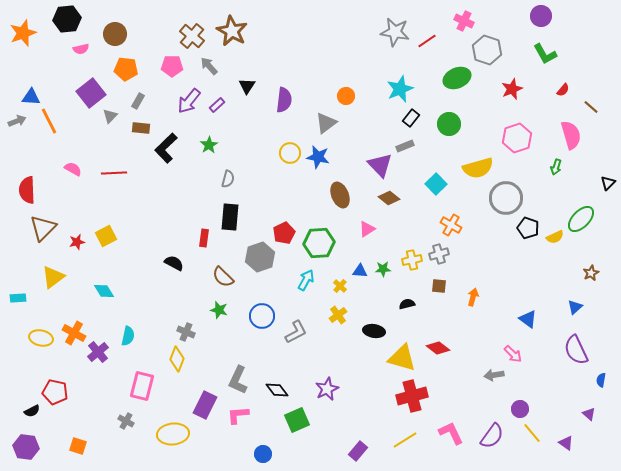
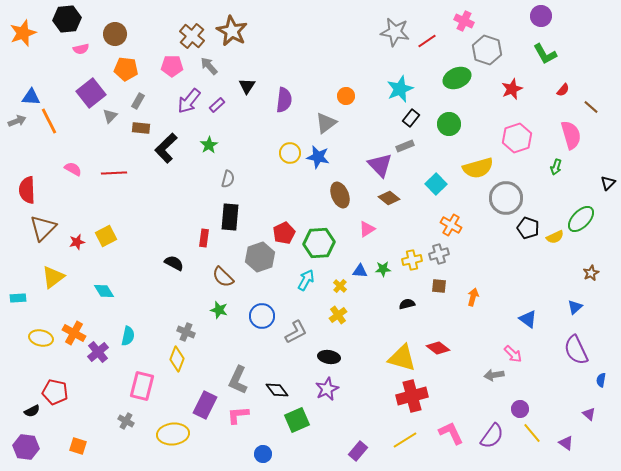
black ellipse at (374, 331): moved 45 px left, 26 px down
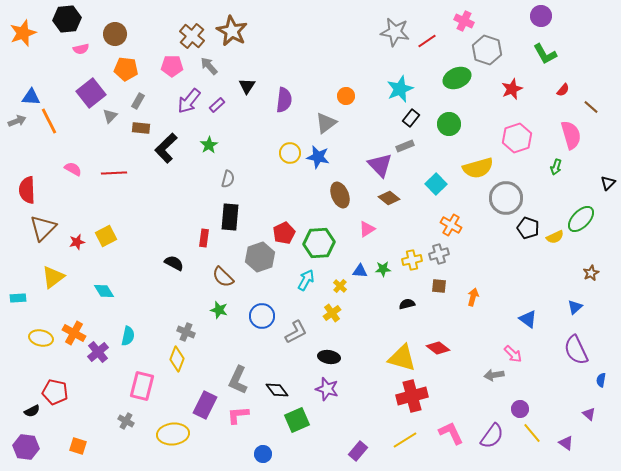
yellow cross at (338, 315): moved 6 px left, 2 px up
purple star at (327, 389): rotated 30 degrees counterclockwise
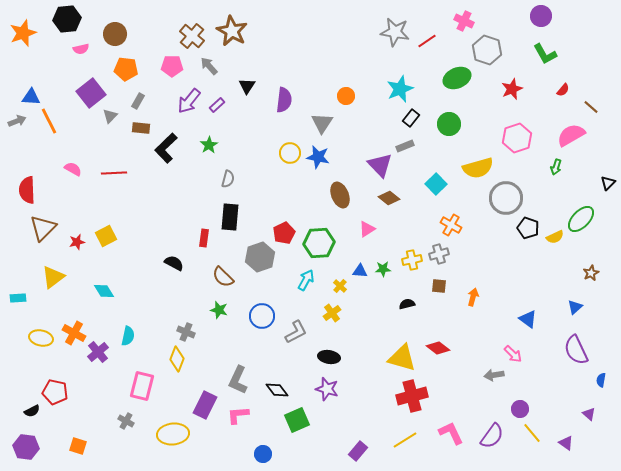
gray triangle at (326, 123): moved 4 px left; rotated 20 degrees counterclockwise
pink semicircle at (571, 135): rotated 104 degrees counterclockwise
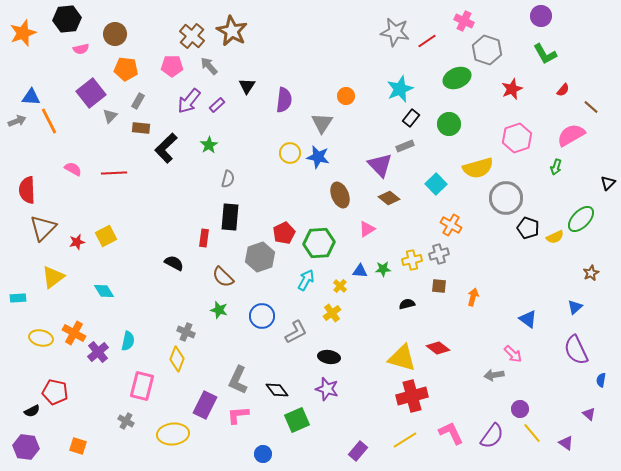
cyan semicircle at (128, 336): moved 5 px down
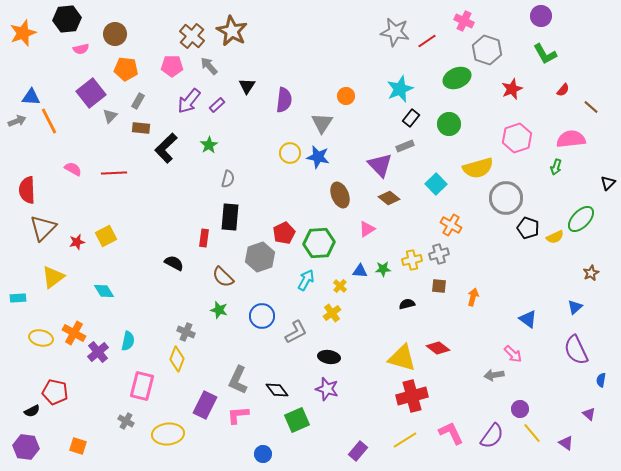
pink semicircle at (571, 135): moved 4 px down; rotated 24 degrees clockwise
yellow ellipse at (173, 434): moved 5 px left
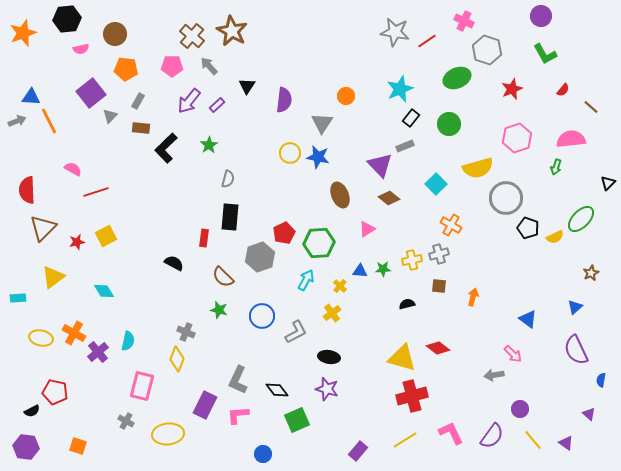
red line at (114, 173): moved 18 px left, 19 px down; rotated 15 degrees counterclockwise
yellow line at (532, 433): moved 1 px right, 7 px down
